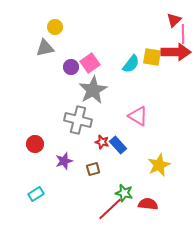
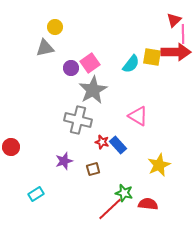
purple circle: moved 1 px down
red circle: moved 24 px left, 3 px down
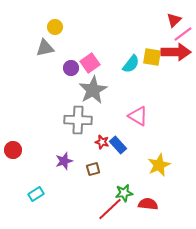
pink line: rotated 54 degrees clockwise
gray cross: rotated 12 degrees counterclockwise
red circle: moved 2 px right, 3 px down
green star: rotated 24 degrees counterclockwise
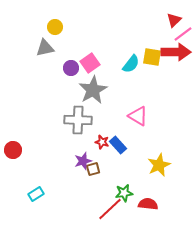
purple star: moved 19 px right
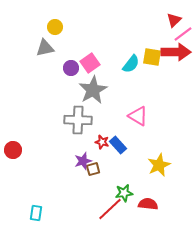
cyan rectangle: moved 19 px down; rotated 49 degrees counterclockwise
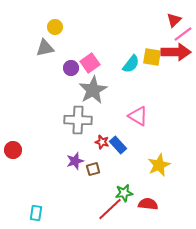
purple star: moved 8 px left
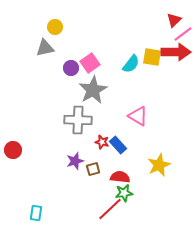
red semicircle: moved 28 px left, 27 px up
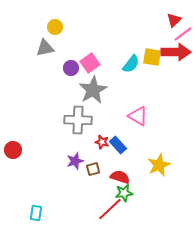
red semicircle: rotated 12 degrees clockwise
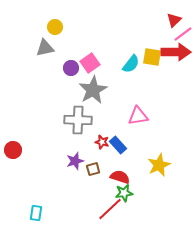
pink triangle: rotated 40 degrees counterclockwise
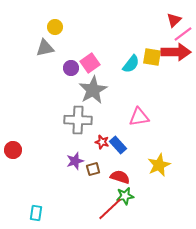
pink triangle: moved 1 px right, 1 px down
green star: moved 1 px right, 3 px down
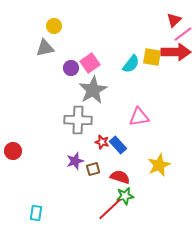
yellow circle: moved 1 px left, 1 px up
red circle: moved 1 px down
